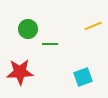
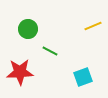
green line: moved 7 px down; rotated 28 degrees clockwise
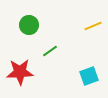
green circle: moved 1 px right, 4 px up
green line: rotated 63 degrees counterclockwise
cyan square: moved 6 px right, 1 px up
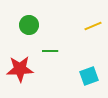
green line: rotated 35 degrees clockwise
red star: moved 3 px up
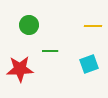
yellow line: rotated 24 degrees clockwise
cyan square: moved 12 px up
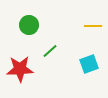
green line: rotated 42 degrees counterclockwise
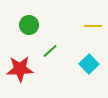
cyan square: rotated 24 degrees counterclockwise
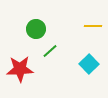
green circle: moved 7 px right, 4 px down
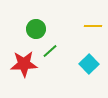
red star: moved 4 px right, 5 px up
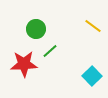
yellow line: rotated 36 degrees clockwise
cyan square: moved 3 px right, 12 px down
